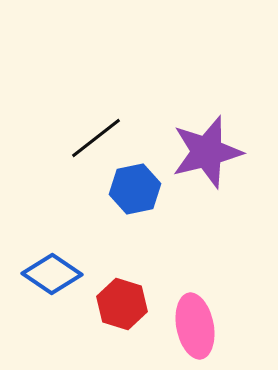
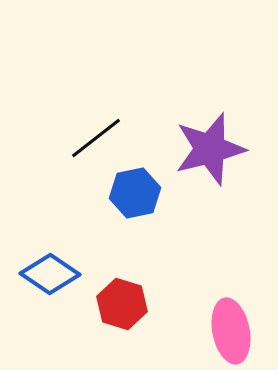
purple star: moved 3 px right, 3 px up
blue hexagon: moved 4 px down
blue diamond: moved 2 px left
pink ellipse: moved 36 px right, 5 px down
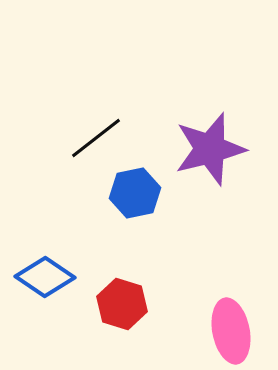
blue diamond: moved 5 px left, 3 px down
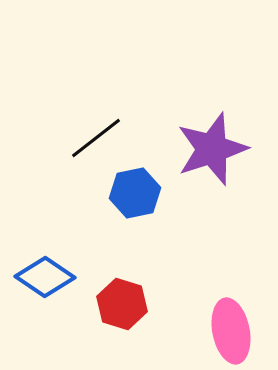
purple star: moved 2 px right; rotated 4 degrees counterclockwise
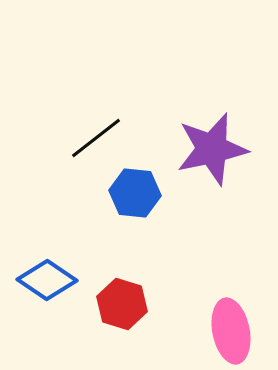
purple star: rotated 6 degrees clockwise
blue hexagon: rotated 18 degrees clockwise
blue diamond: moved 2 px right, 3 px down
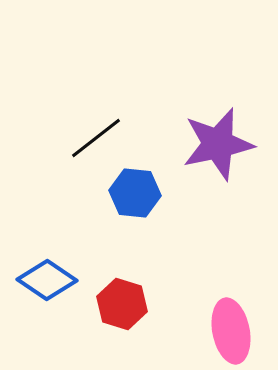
purple star: moved 6 px right, 5 px up
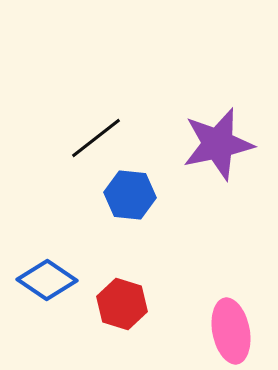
blue hexagon: moved 5 px left, 2 px down
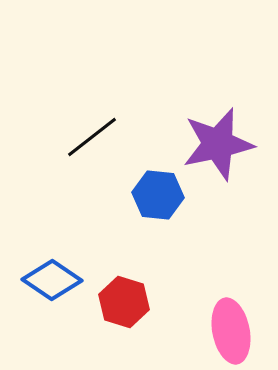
black line: moved 4 px left, 1 px up
blue hexagon: moved 28 px right
blue diamond: moved 5 px right
red hexagon: moved 2 px right, 2 px up
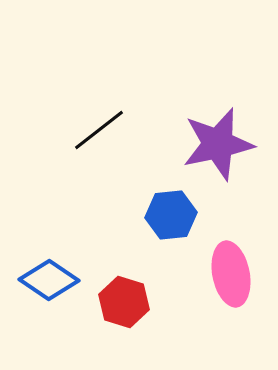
black line: moved 7 px right, 7 px up
blue hexagon: moved 13 px right, 20 px down; rotated 12 degrees counterclockwise
blue diamond: moved 3 px left
pink ellipse: moved 57 px up
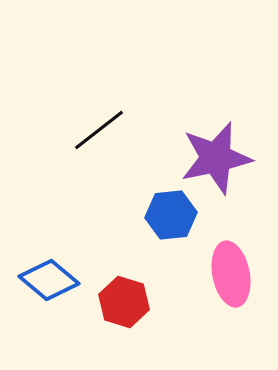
purple star: moved 2 px left, 14 px down
blue diamond: rotated 6 degrees clockwise
